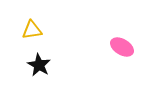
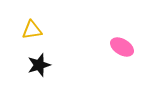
black star: rotated 25 degrees clockwise
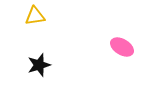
yellow triangle: moved 3 px right, 14 px up
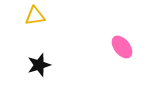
pink ellipse: rotated 20 degrees clockwise
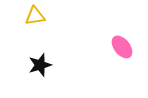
black star: moved 1 px right
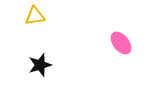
pink ellipse: moved 1 px left, 4 px up
